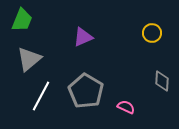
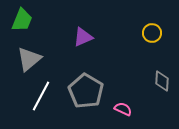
pink semicircle: moved 3 px left, 2 px down
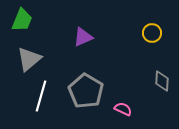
white line: rotated 12 degrees counterclockwise
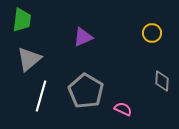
green trapezoid: rotated 15 degrees counterclockwise
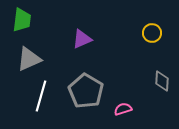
purple triangle: moved 1 px left, 2 px down
gray triangle: rotated 16 degrees clockwise
pink semicircle: rotated 42 degrees counterclockwise
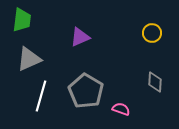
purple triangle: moved 2 px left, 2 px up
gray diamond: moved 7 px left, 1 px down
pink semicircle: moved 2 px left; rotated 36 degrees clockwise
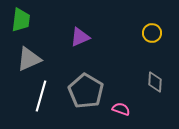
green trapezoid: moved 1 px left
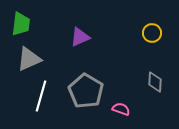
green trapezoid: moved 4 px down
